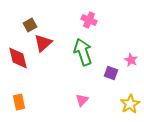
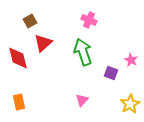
brown square: moved 4 px up
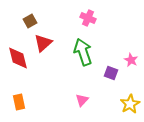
pink cross: moved 1 px left, 2 px up
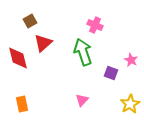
pink cross: moved 7 px right, 7 px down
orange rectangle: moved 3 px right, 2 px down
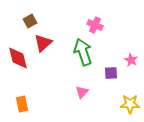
purple square: rotated 24 degrees counterclockwise
pink triangle: moved 8 px up
yellow star: rotated 30 degrees clockwise
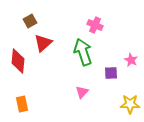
red diamond: moved 3 px down; rotated 20 degrees clockwise
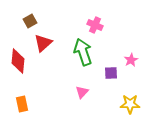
pink star: rotated 16 degrees clockwise
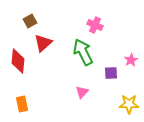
green arrow: rotated 8 degrees counterclockwise
yellow star: moved 1 px left
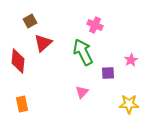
purple square: moved 3 px left
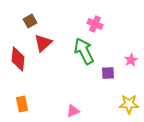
pink cross: moved 1 px up
green arrow: moved 1 px right, 1 px up
red diamond: moved 2 px up
pink triangle: moved 9 px left, 19 px down; rotated 24 degrees clockwise
